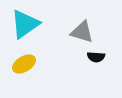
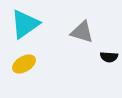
black semicircle: moved 13 px right
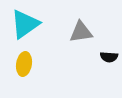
gray triangle: moved 1 px left; rotated 25 degrees counterclockwise
yellow ellipse: rotated 50 degrees counterclockwise
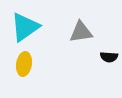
cyan triangle: moved 3 px down
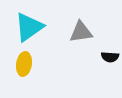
cyan triangle: moved 4 px right
black semicircle: moved 1 px right
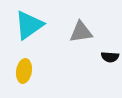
cyan triangle: moved 2 px up
yellow ellipse: moved 7 px down
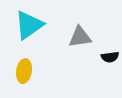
gray triangle: moved 1 px left, 5 px down
black semicircle: rotated 12 degrees counterclockwise
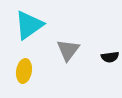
gray triangle: moved 12 px left, 13 px down; rotated 45 degrees counterclockwise
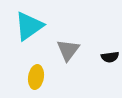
cyan triangle: moved 1 px down
yellow ellipse: moved 12 px right, 6 px down
